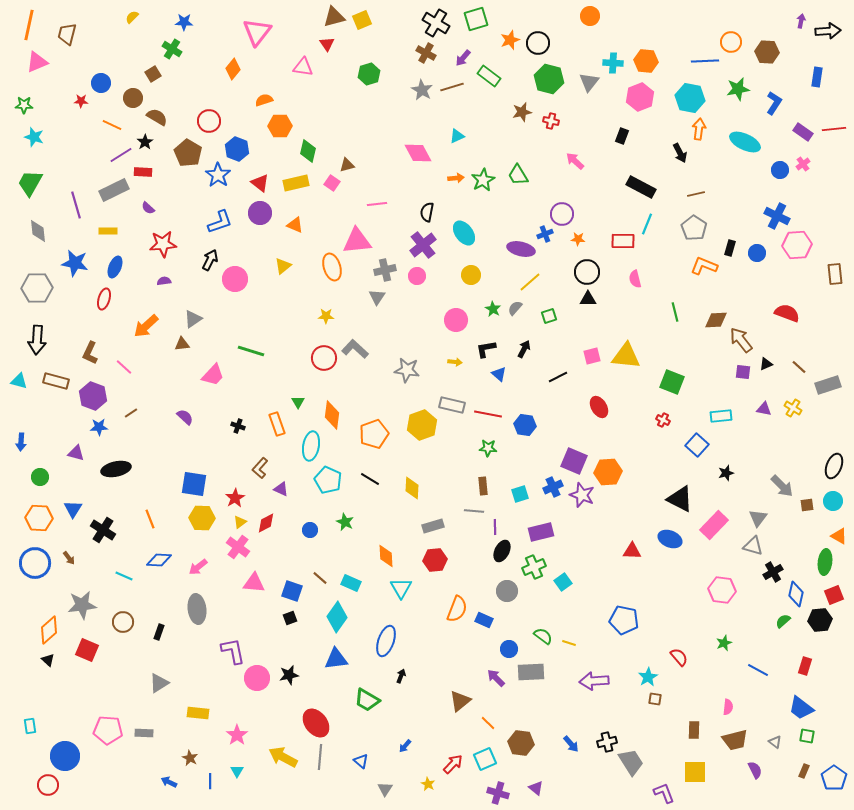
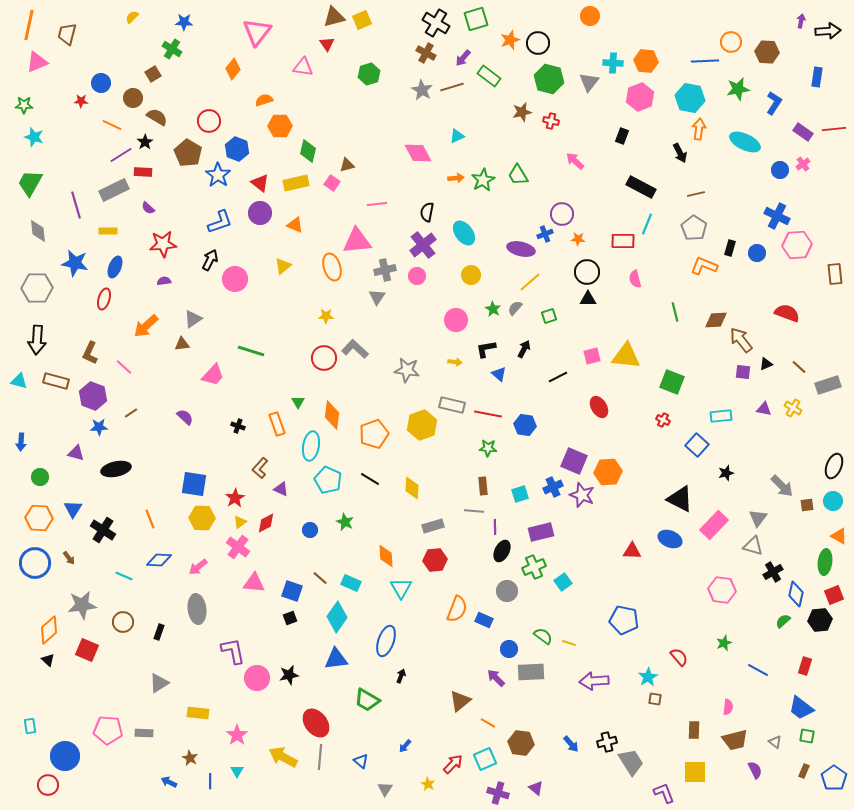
orange line at (488, 723): rotated 14 degrees counterclockwise
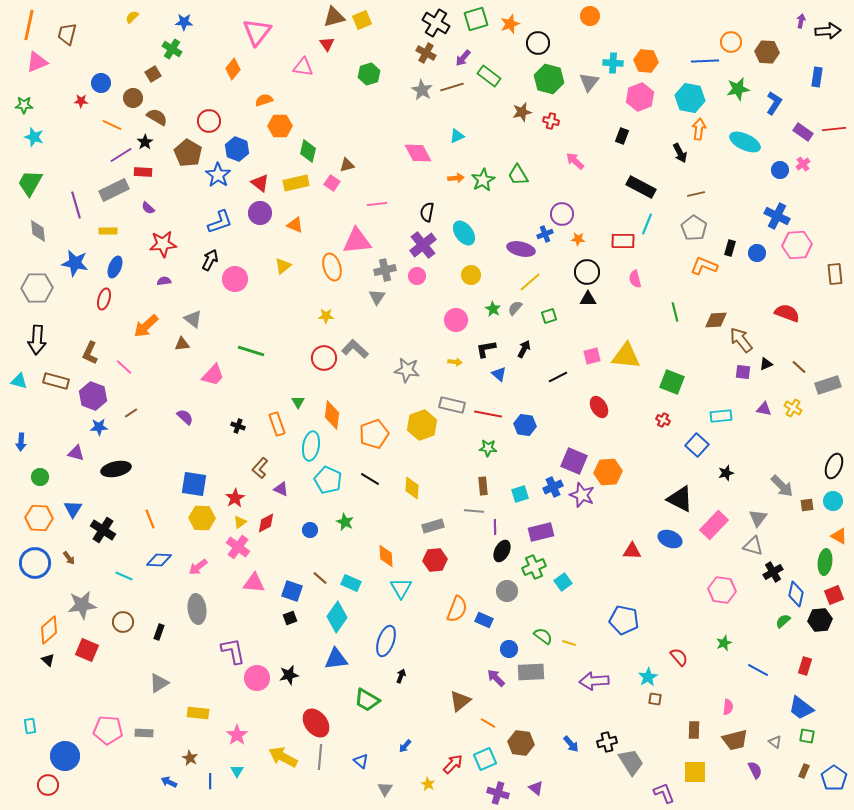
orange star at (510, 40): moved 16 px up
gray triangle at (193, 319): rotated 48 degrees counterclockwise
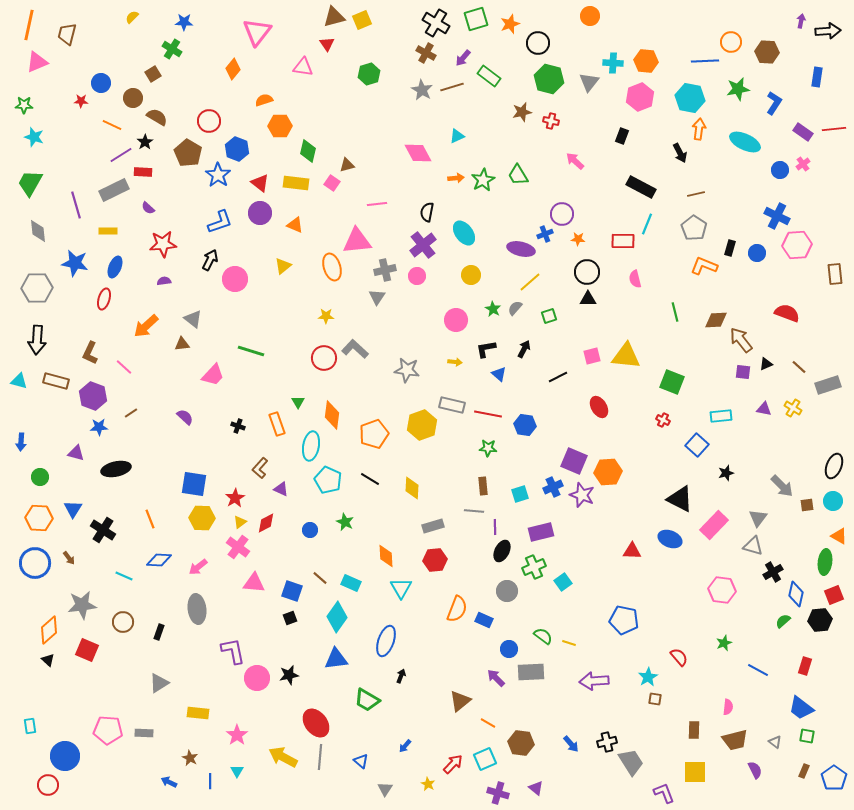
yellow rectangle at (296, 183): rotated 20 degrees clockwise
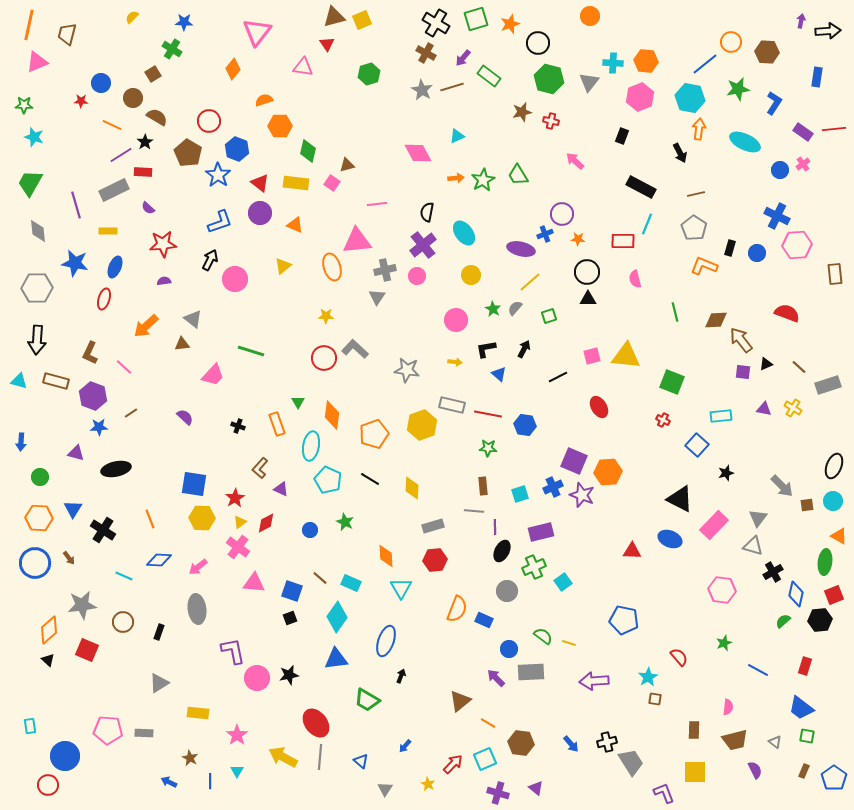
blue line at (705, 61): moved 3 px down; rotated 36 degrees counterclockwise
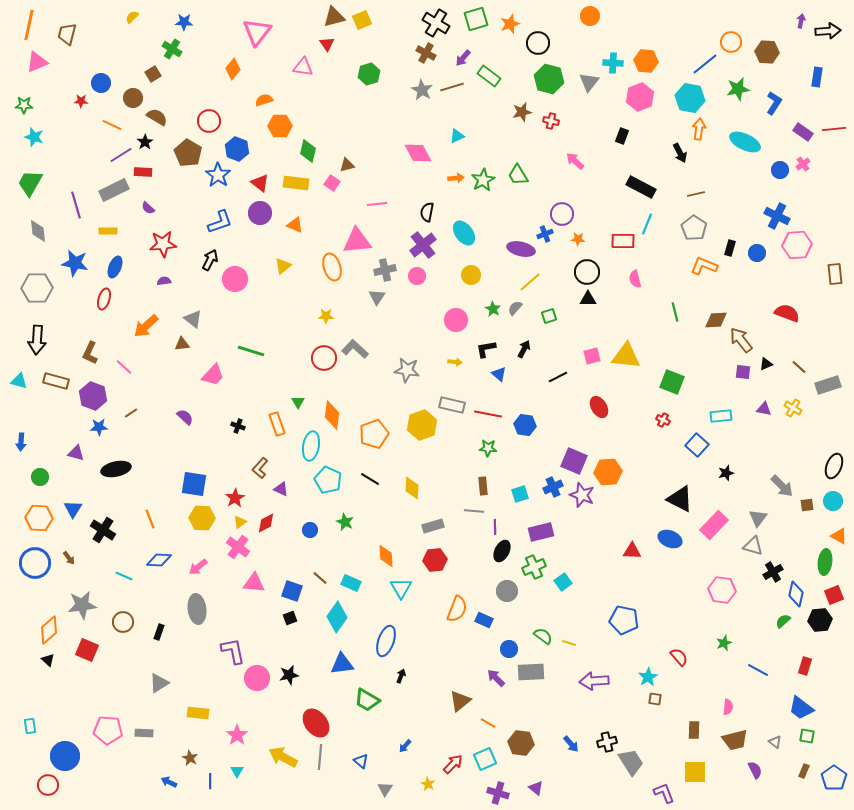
blue triangle at (336, 659): moved 6 px right, 5 px down
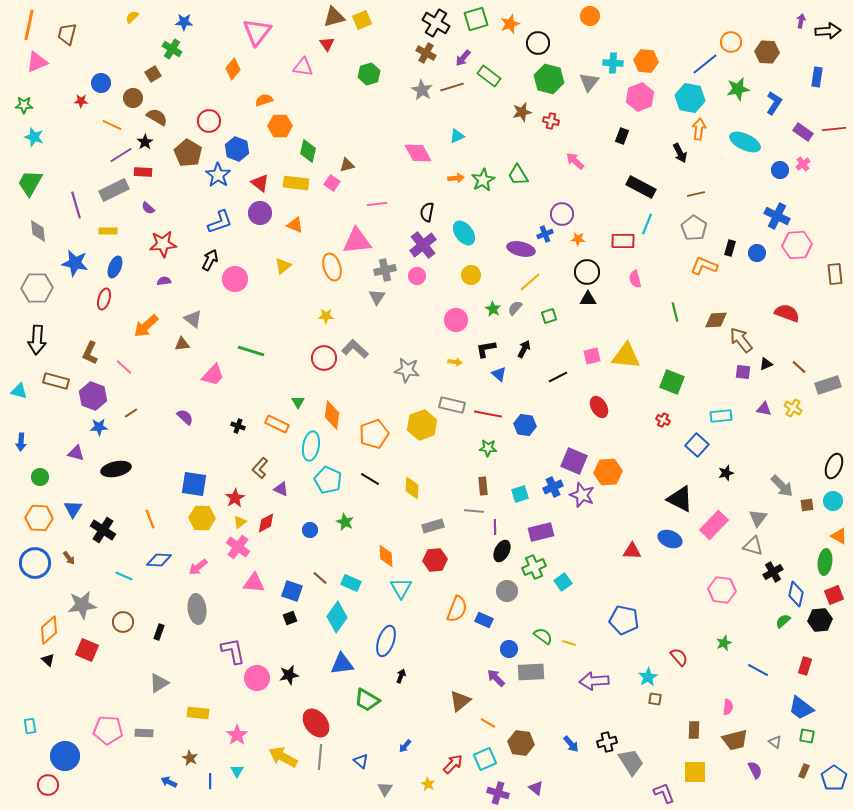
cyan triangle at (19, 381): moved 10 px down
orange rectangle at (277, 424): rotated 45 degrees counterclockwise
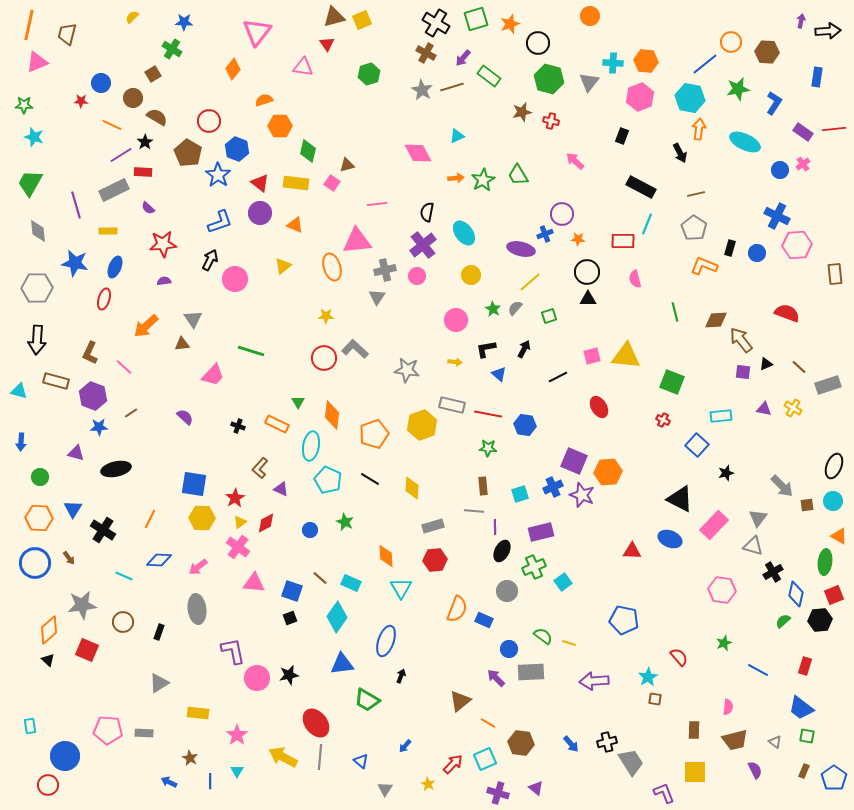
gray triangle at (193, 319): rotated 18 degrees clockwise
orange line at (150, 519): rotated 48 degrees clockwise
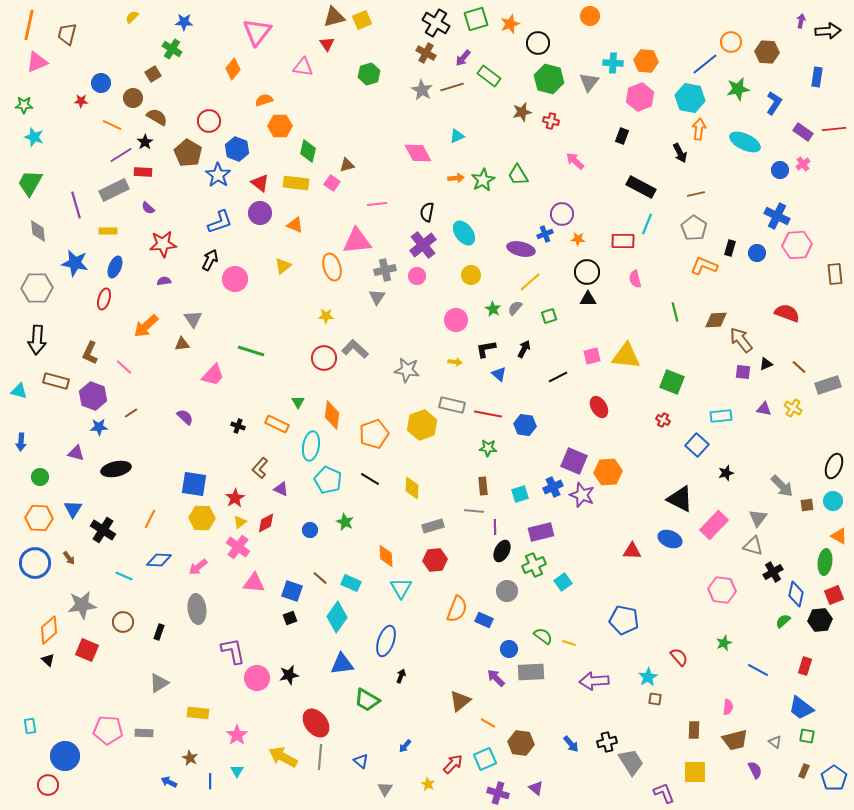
green cross at (534, 567): moved 2 px up
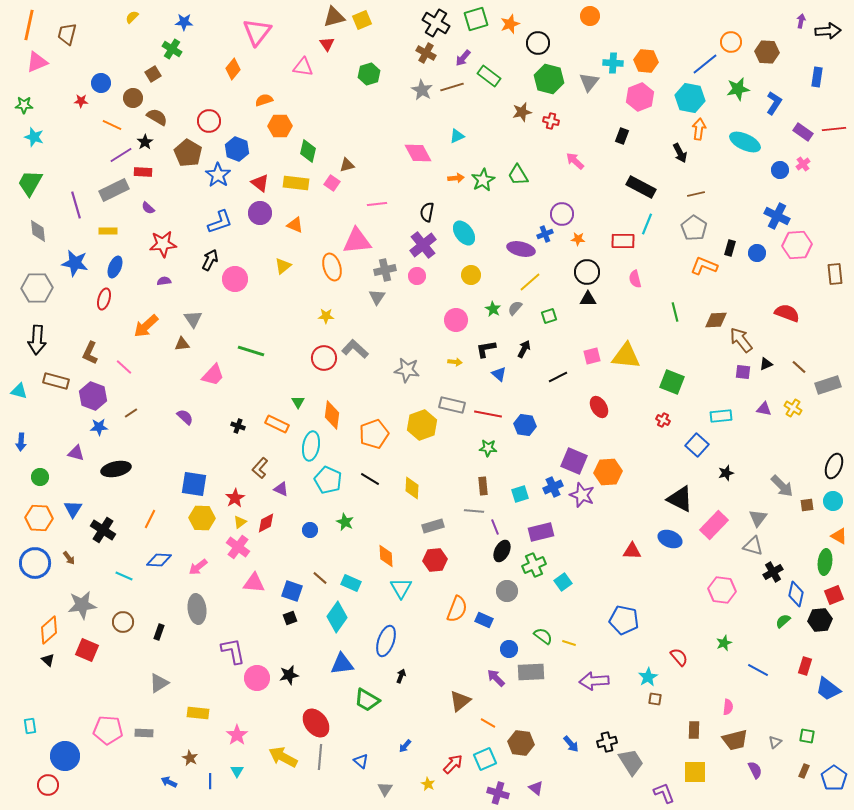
purple line at (495, 527): rotated 21 degrees counterclockwise
blue trapezoid at (801, 708): moved 27 px right, 19 px up
gray triangle at (775, 742): rotated 40 degrees clockwise
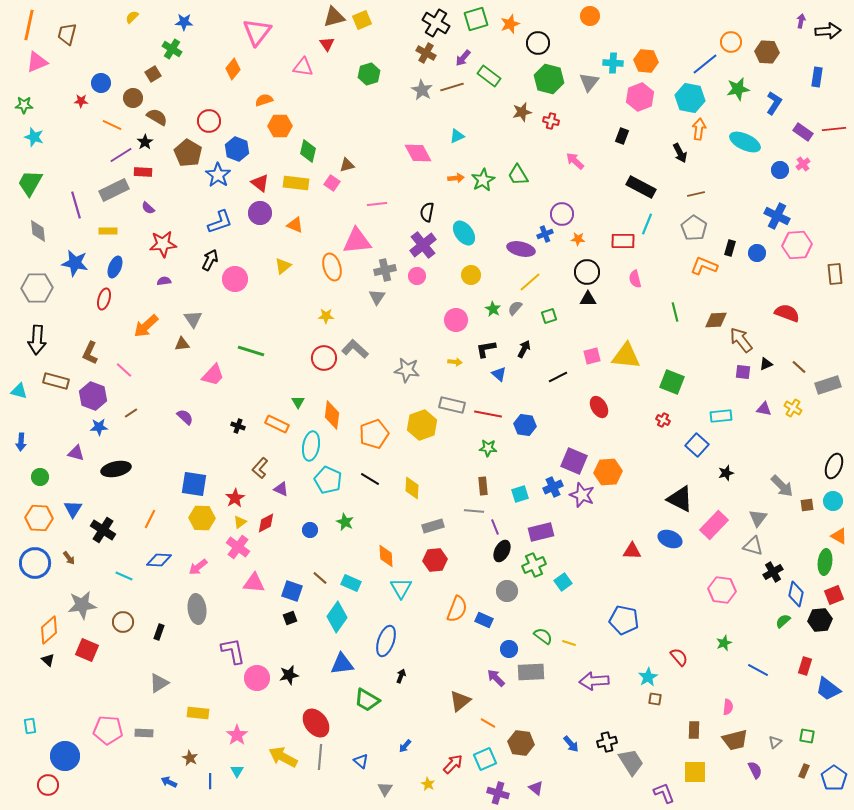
pink line at (124, 367): moved 3 px down
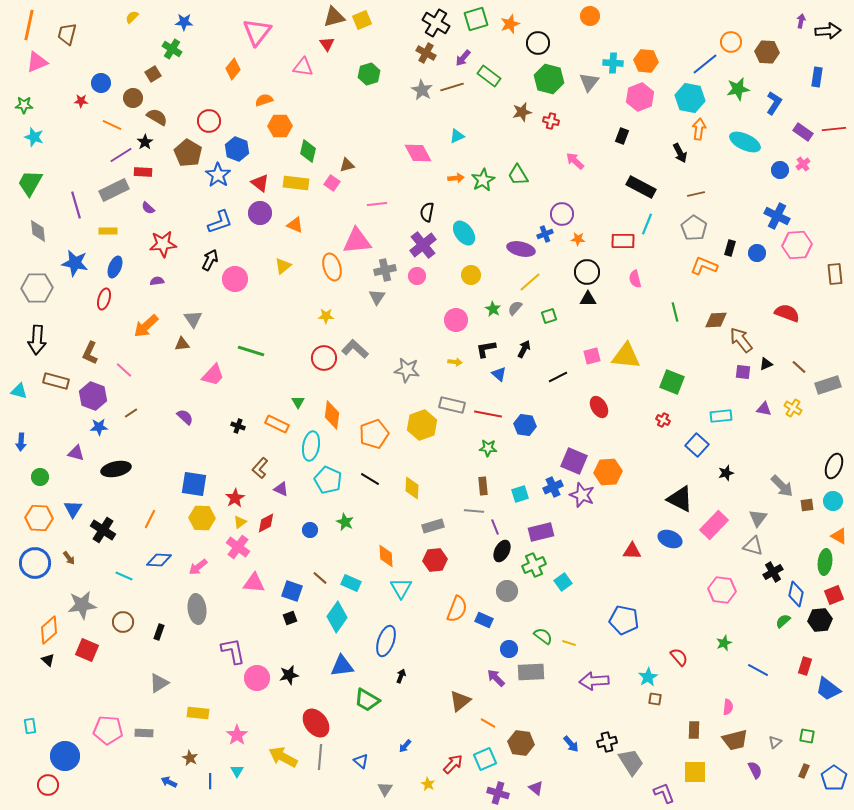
purple semicircle at (164, 281): moved 7 px left
blue triangle at (342, 664): moved 2 px down
